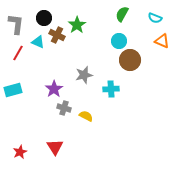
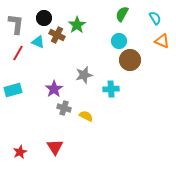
cyan semicircle: rotated 144 degrees counterclockwise
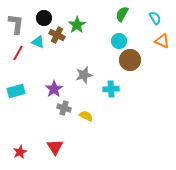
cyan rectangle: moved 3 px right, 1 px down
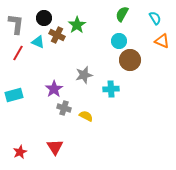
cyan rectangle: moved 2 px left, 4 px down
